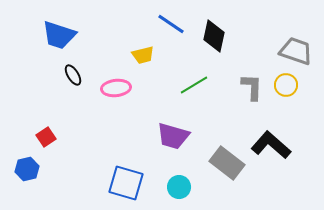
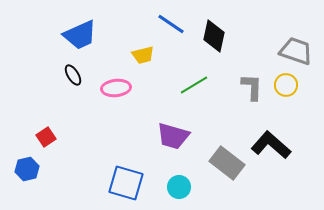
blue trapezoid: moved 21 px right; rotated 42 degrees counterclockwise
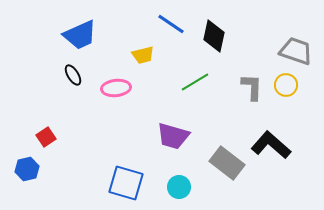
green line: moved 1 px right, 3 px up
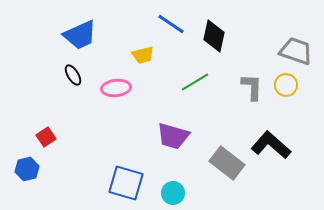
cyan circle: moved 6 px left, 6 px down
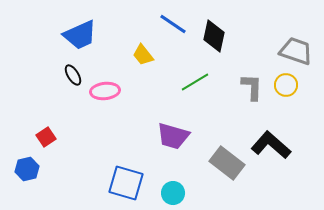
blue line: moved 2 px right
yellow trapezoid: rotated 65 degrees clockwise
pink ellipse: moved 11 px left, 3 px down
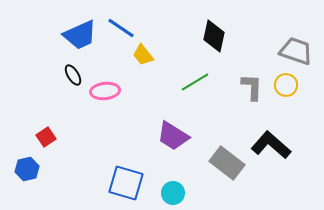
blue line: moved 52 px left, 4 px down
purple trapezoid: rotated 16 degrees clockwise
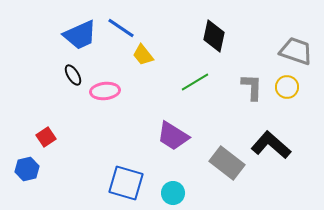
yellow circle: moved 1 px right, 2 px down
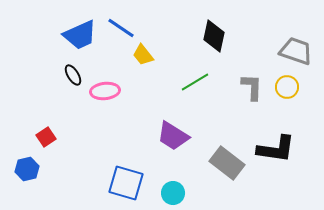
black L-shape: moved 5 px right, 4 px down; rotated 147 degrees clockwise
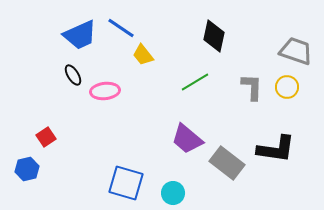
purple trapezoid: moved 14 px right, 3 px down; rotated 8 degrees clockwise
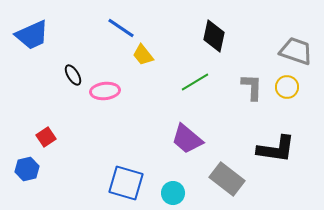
blue trapezoid: moved 48 px left
gray rectangle: moved 16 px down
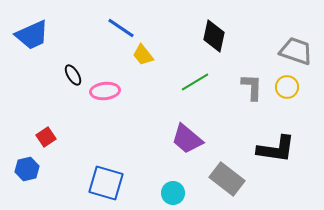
blue square: moved 20 px left
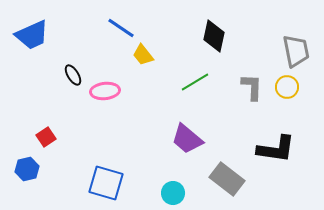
gray trapezoid: rotated 60 degrees clockwise
